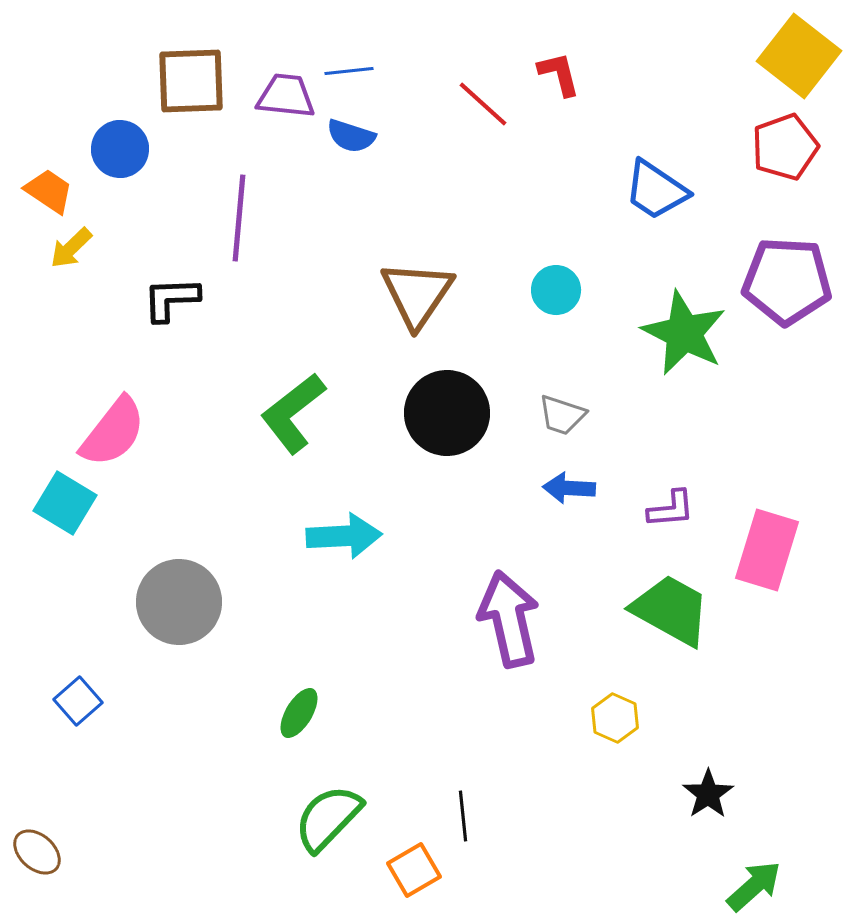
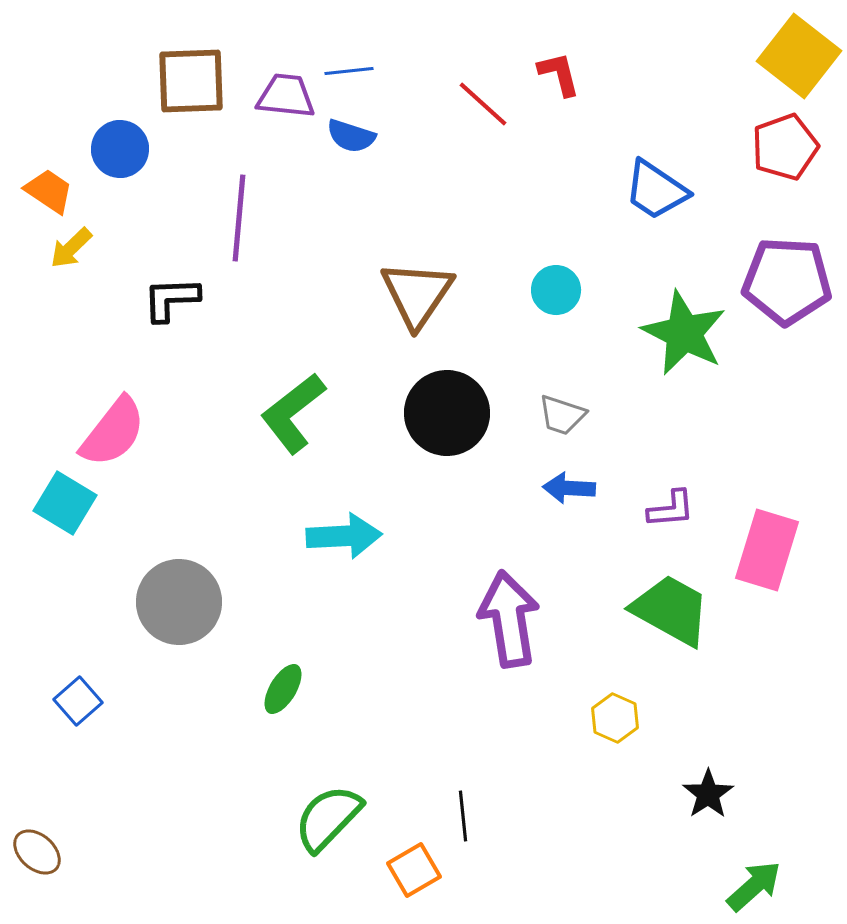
purple arrow: rotated 4 degrees clockwise
green ellipse: moved 16 px left, 24 px up
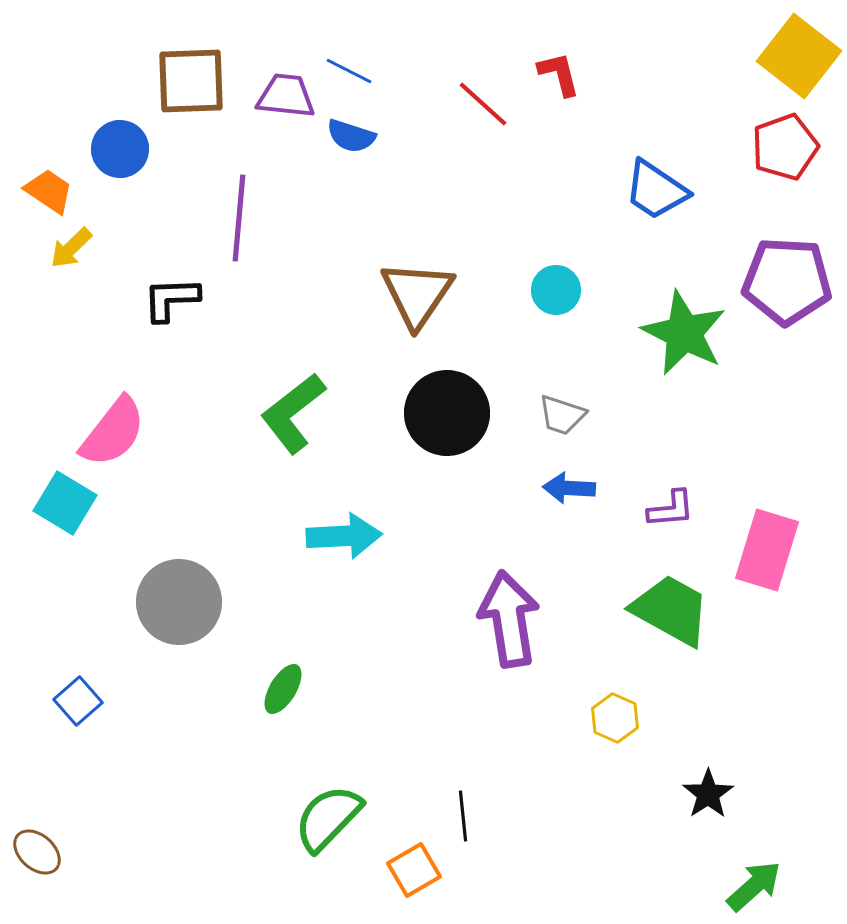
blue line: rotated 33 degrees clockwise
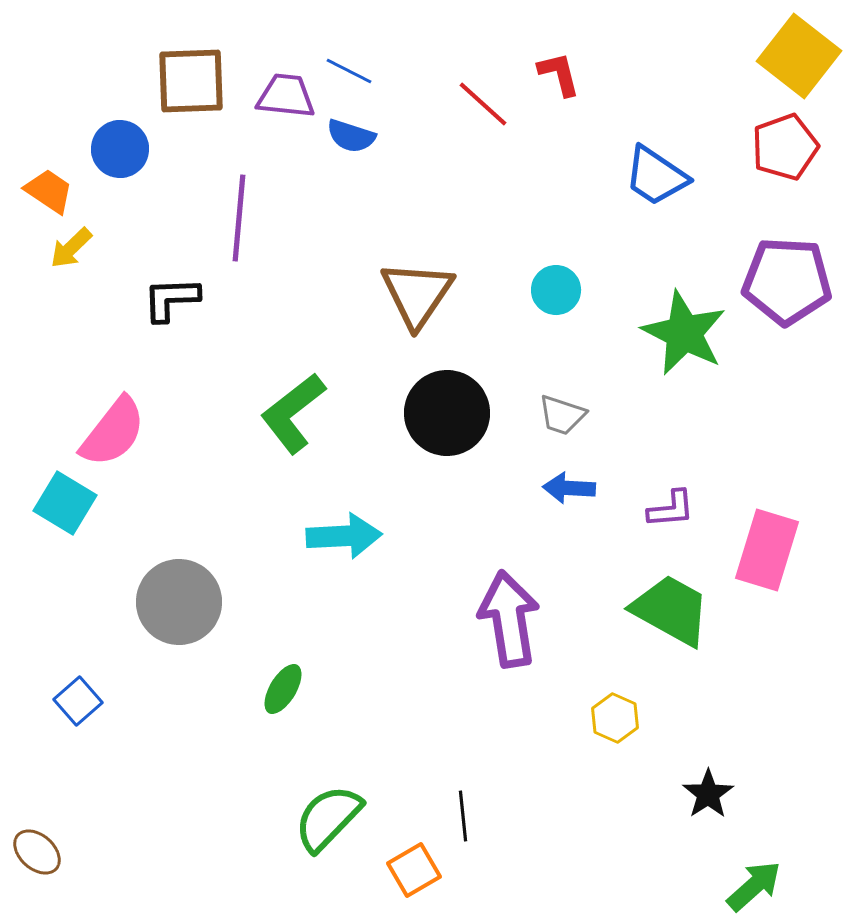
blue trapezoid: moved 14 px up
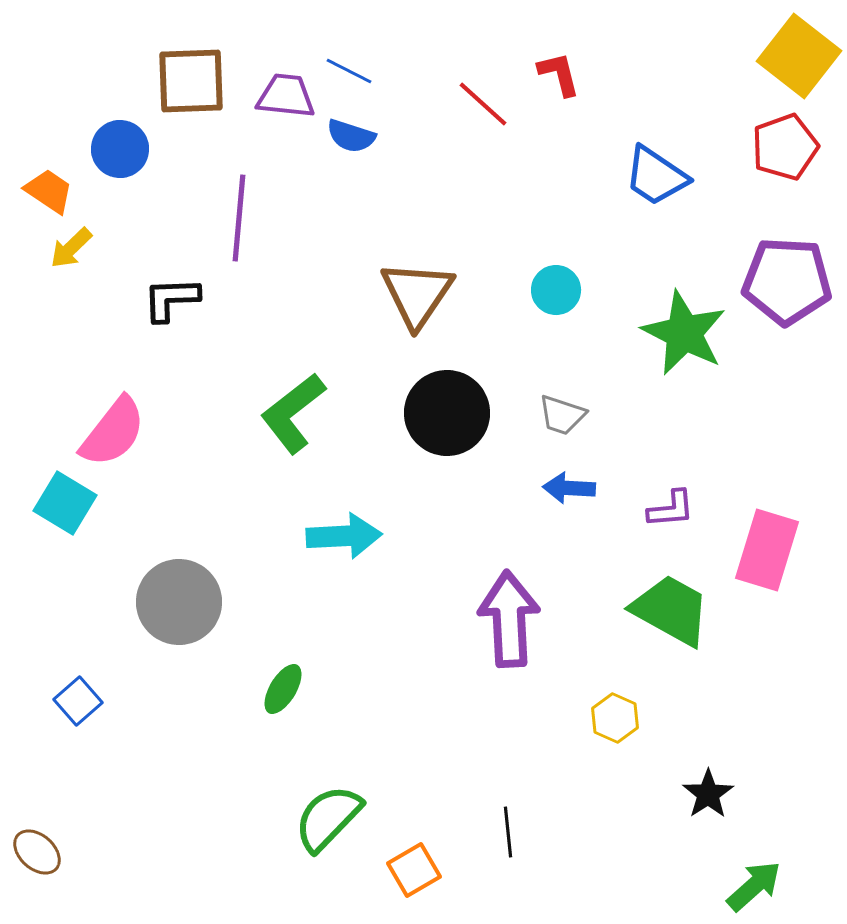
purple arrow: rotated 6 degrees clockwise
black line: moved 45 px right, 16 px down
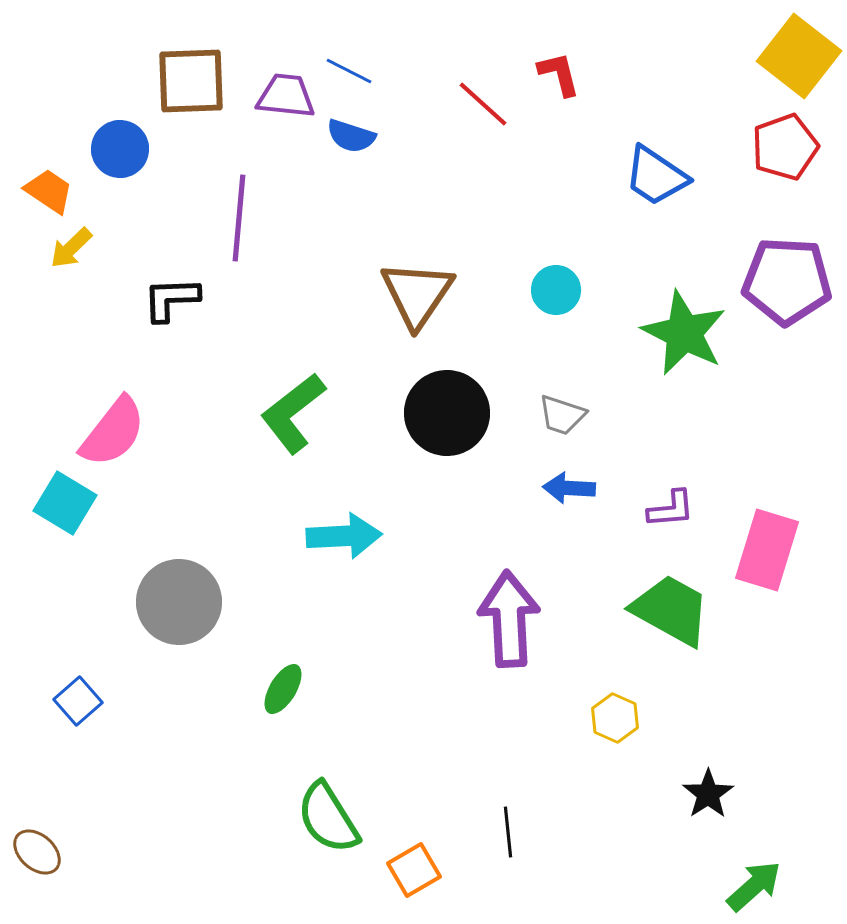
green semicircle: rotated 76 degrees counterclockwise
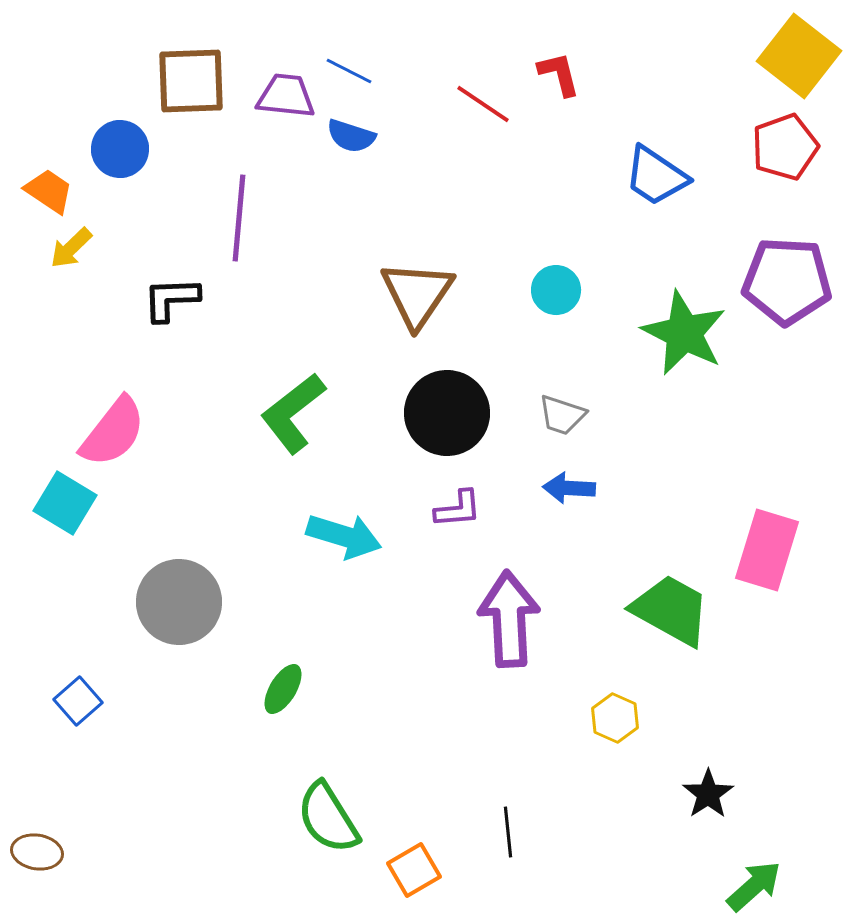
red line: rotated 8 degrees counterclockwise
purple L-shape: moved 213 px left
cyan arrow: rotated 20 degrees clockwise
brown ellipse: rotated 33 degrees counterclockwise
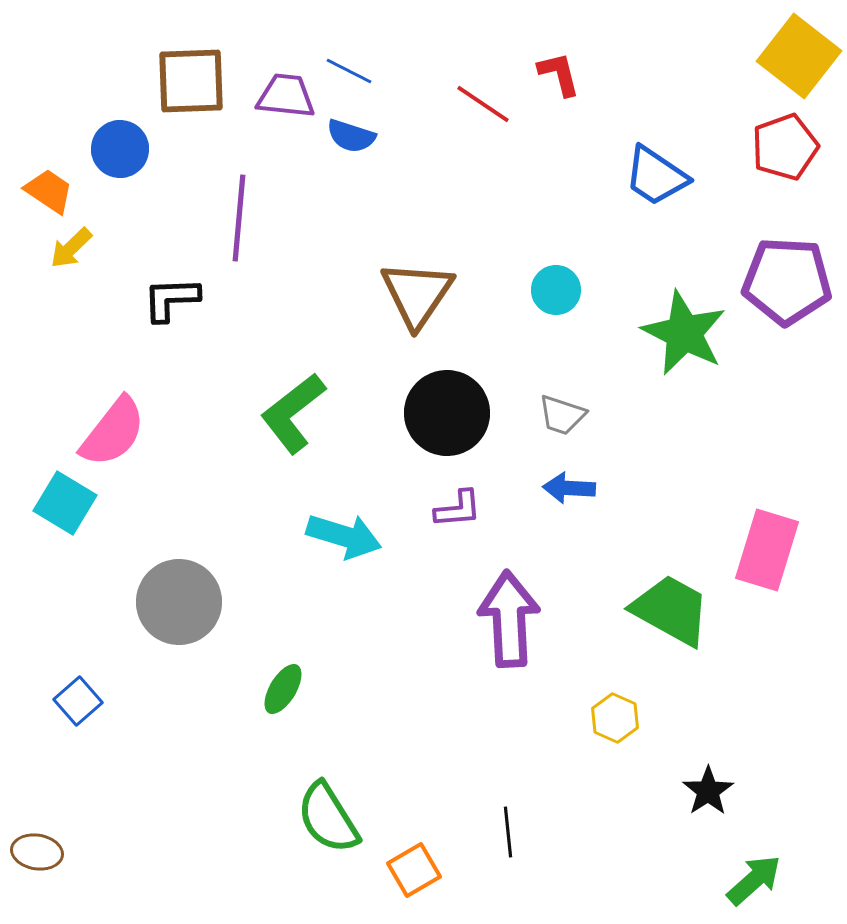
black star: moved 3 px up
green arrow: moved 6 px up
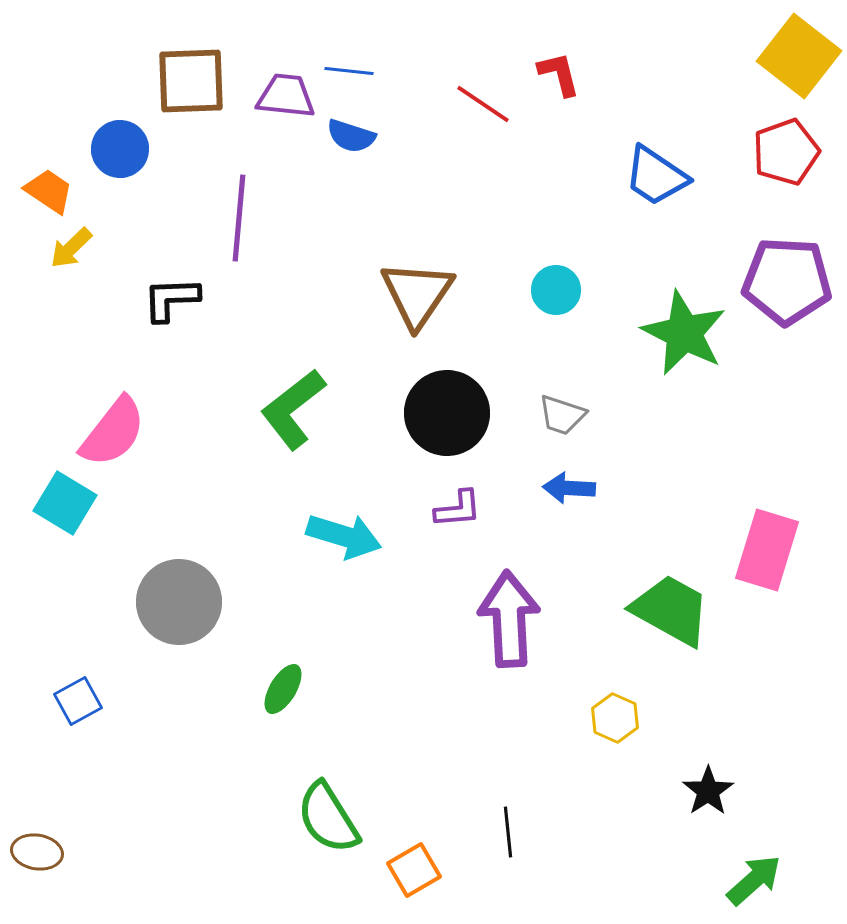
blue line: rotated 21 degrees counterclockwise
red pentagon: moved 1 px right, 5 px down
green L-shape: moved 4 px up
blue square: rotated 12 degrees clockwise
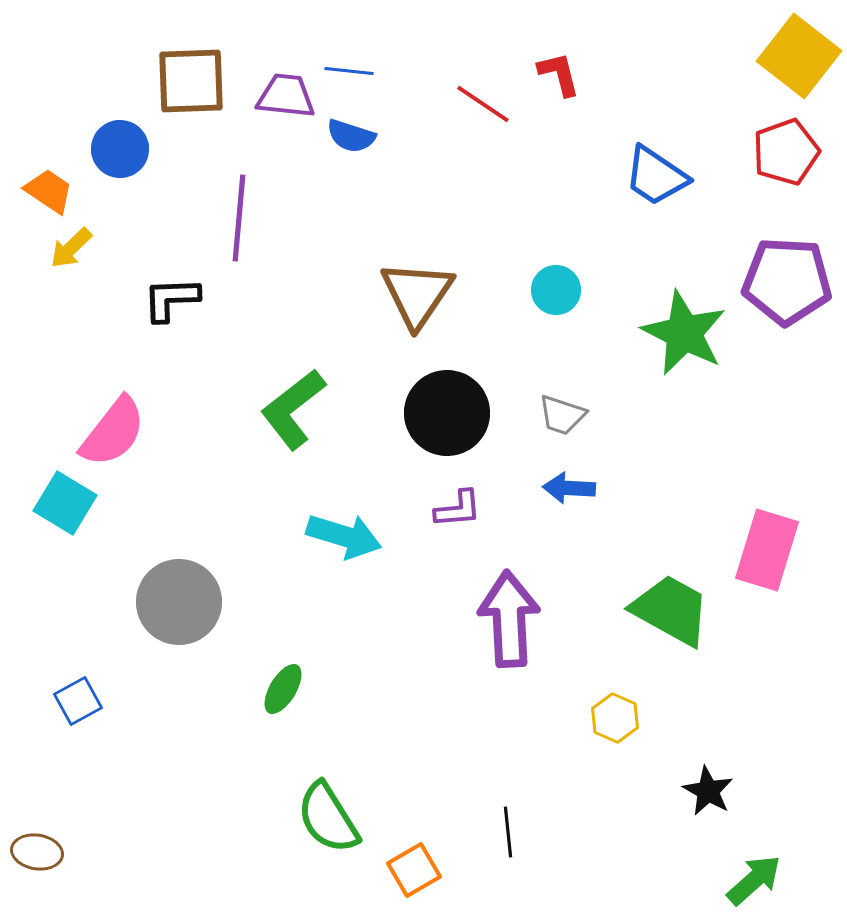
black star: rotated 9 degrees counterclockwise
